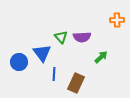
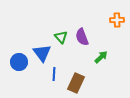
purple semicircle: rotated 72 degrees clockwise
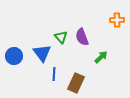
blue circle: moved 5 px left, 6 px up
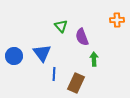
green triangle: moved 11 px up
green arrow: moved 7 px left, 2 px down; rotated 48 degrees counterclockwise
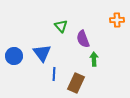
purple semicircle: moved 1 px right, 2 px down
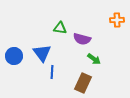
green triangle: moved 1 px left, 2 px down; rotated 40 degrees counterclockwise
purple semicircle: moved 1 px left; rotated 54 degrees counterclockwise
green arrow: rotated 128 degrees clockwise
blue line: moved 2 px left, 2 px up
brown rectangle: moved 7 px right
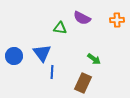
purple semicircle: moved 21 px up; rotated 12 degrees clockwise
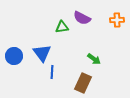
green triangle: moved 2 px right, 1 px up; rotated 16 degrees counterclockwise
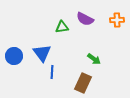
purple semicircle: moved 3 px right, 1 px down
